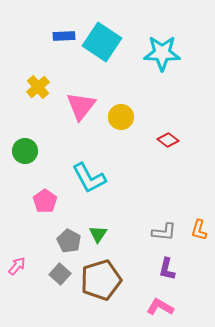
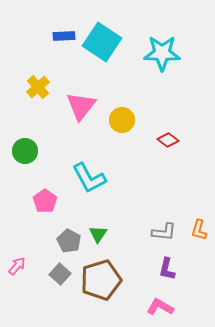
yellow circle: moved 1 px right, 3 px down
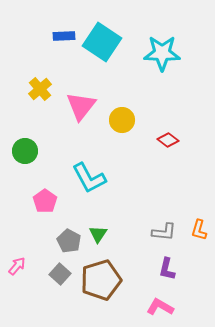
yellow cross: moved 2 px right, 2 px down
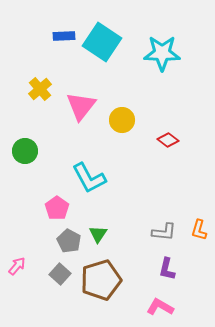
pink pentagon: moved 12 px right, 7 px down
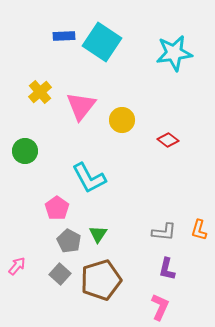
cyan star: moved 12 px right; rotated 9 degrees counterclockwise
yellow cross: moved 3 px down
pink L-shape: rotated 84 degrees clockwise
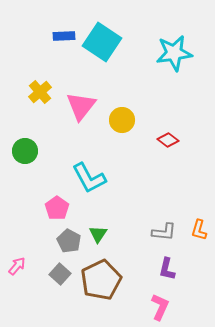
brown pentagon: rotated 9 degrees counterclockwise
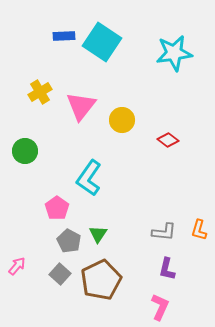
yellow cross: rotated 10 degrees clockwise
cyan L-shape: rotated 63 degrees clockwise
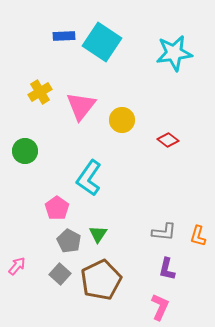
orange L-shape: moved 1 px left, 6 px down
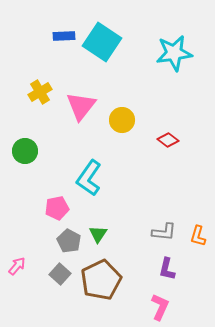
pink pentagon: rotated 25 degrees clockwise
